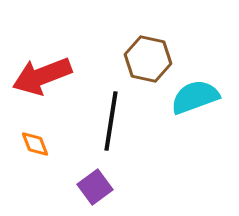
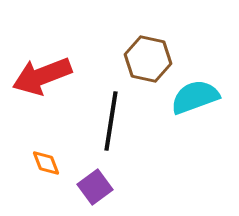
orange diamond: moved 11 px right, 19 px down
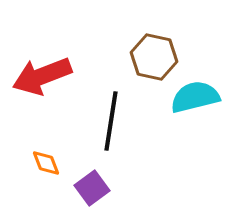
brown hexagon: moved 6 px right, 2 px up
cyan semicircle: rotated 6 degrees clockwise
purple square: moved 3 px left, 1 px down
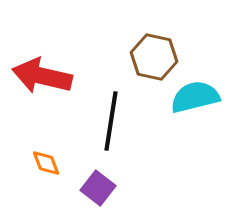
red arrow: rotated 34 degrees clockwise
purple square: moved 6 px right; rotated 16 degrees counterclockwise
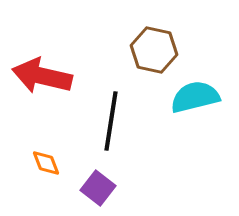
brown hexagon: moved 7 px up
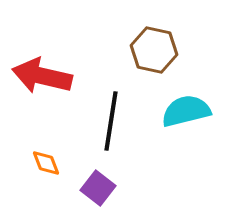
cyan semicircle: moved 9 px left, 14 px down
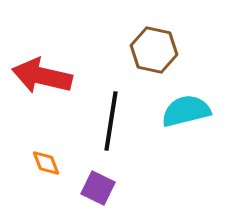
purple square: rotated 12 degrees counterclockwise
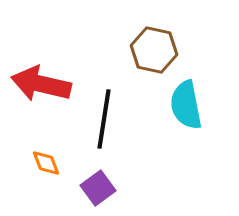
red arrow: moved 1 px left, 8 px down
cyan semicircle: moved 6 px up; rotated 87 degrees counterclockwise
black line: moved 7 px left, 2 px up
purple square: rotated 28 degrees clockwise
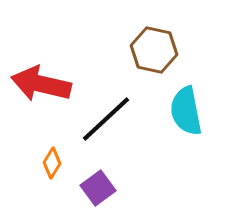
cyan semicircle: moved 6 px down
black line: moved 2 px right; rotated 38 degrees clockwise
orange diamond: moved 6 px right; rotated 52 degrees clockwise
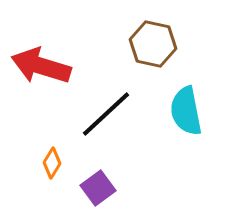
brown hexagon: moved 1 px left, 6 px up
red arrow: moved 18 px up; rotated 4 degrees clockwise
black line: moved 5 px up
